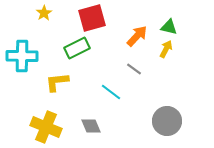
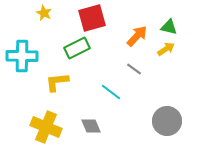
yellow star: rotated 14 degrees counterclockwise
yellow arrow: rotated 30 degrees clockwise
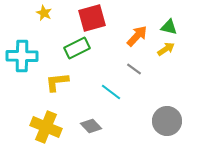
gray diamond: rotated 20 degrees counterclockwise
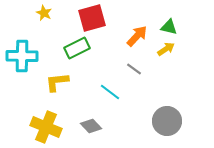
cyan line: moved 1 px left
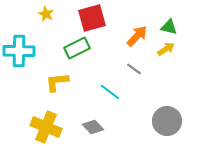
yellow star: moved 2 px right, 1 px down
cyan cross: moved 3 px left, 5 px up
gray diamond: moved 2 px right, 1 px down
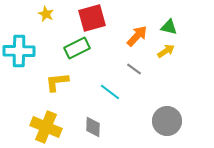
yellow arrow: moved 2 px down
gray diamond: rotated 45 degrees clockwise
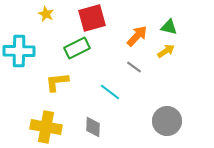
gray line: moved 2 px up
yellow cross: rotated 12 degrees counterclockwise
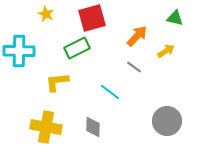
green triangle: moved 6 px right, 9 px up
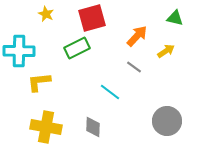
yellow L-shape: moved 18 px left
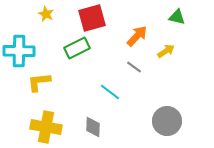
green triangle: moved 2 px right, 1 px up
